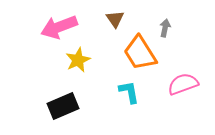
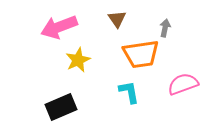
brown triangle: moved 2 px right
orange trapezoid: moved 1 px right, 1 px down; rotated 66 degrees counterclockwise
black rectangle: moved 2 px left, 1 px down
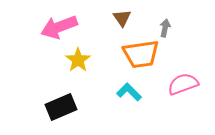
brown triangle: moved 5 px right, 1 px up
yellow star: rotated 10 degrees counterclockwise
cyan L-shape: rotated 35 degrees counterclockwise
